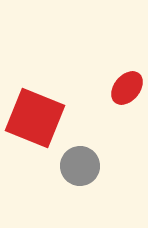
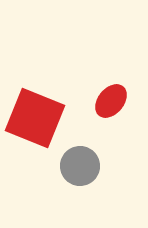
red ellipse: moved 16 px left, 13 px down
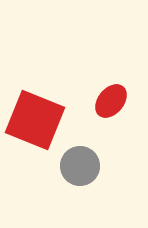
red square: moved 2 px down
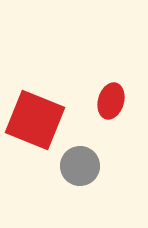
red ellipse: rotated 24 degrees counterclockwise
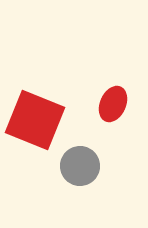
red ellipse: moved 2 px right, 3 px down; rotated 8 degrees clockwise
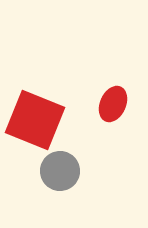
gray circle: moved 20 px left, 5 px down
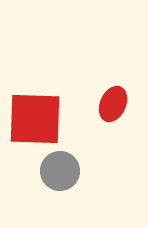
red square: moved 1 px up; rotated 20 degrees counterclockwise
